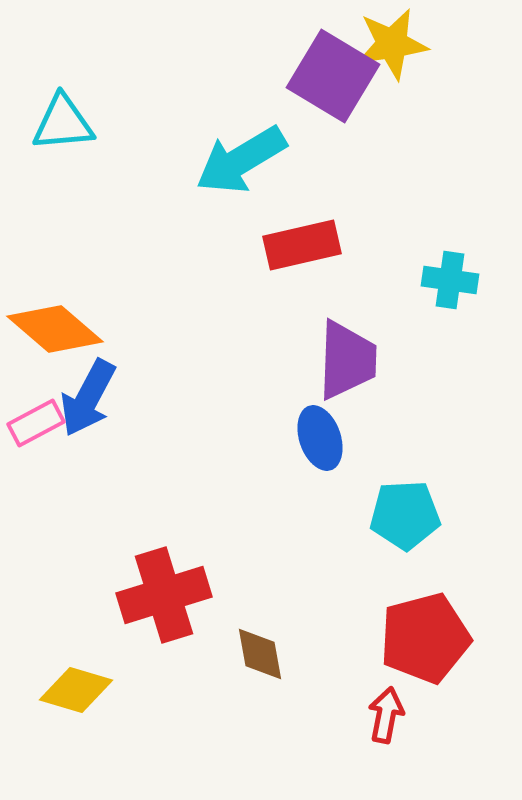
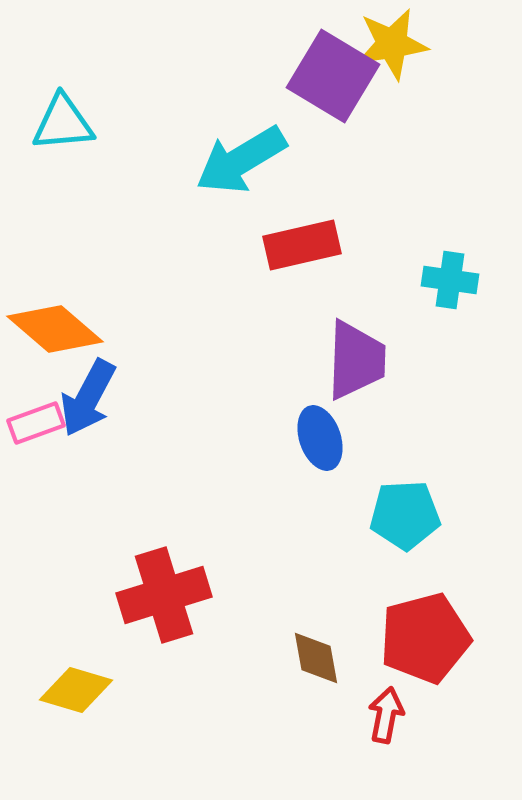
purple trapezoid: moved 9 px right
pink rectangle: rotated 8 degrees clockwise
brown diamond: moved 56 px right, 4 px down
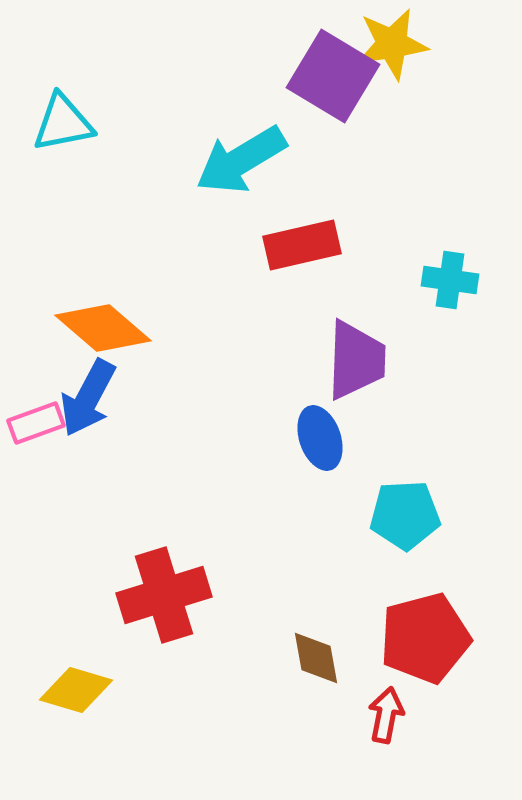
cyan triangle: rotated 6 degrees counterclockwise
orange diamond: moved 48 px right, 1 px up
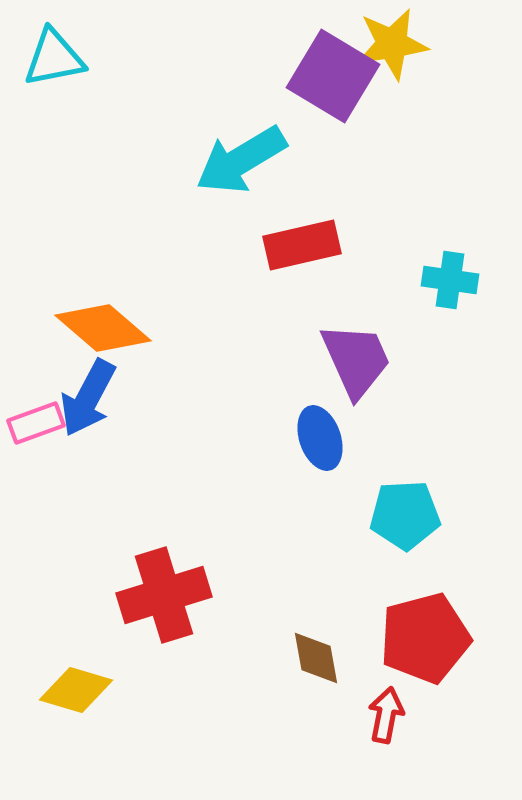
cyan triangle: moved 9 px left, 65 px up
purple trapezoid: rotated 26 degrees counterclockwise
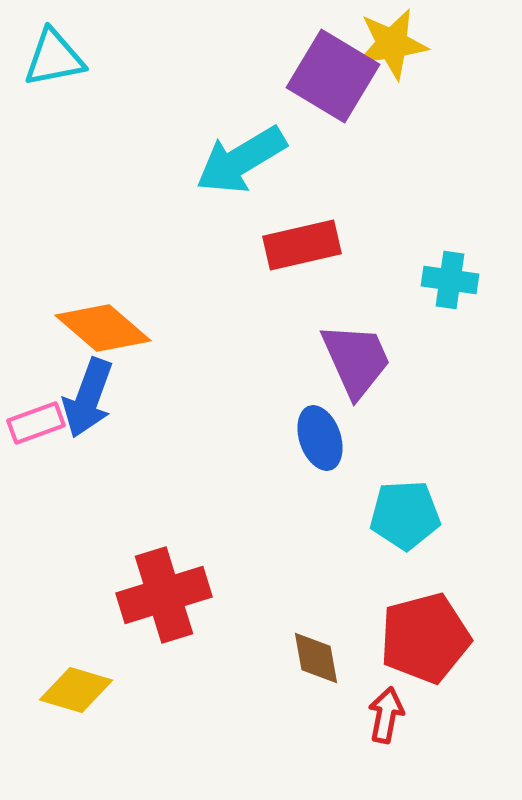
blue arrow: rotated 8 degrees counterclockwise
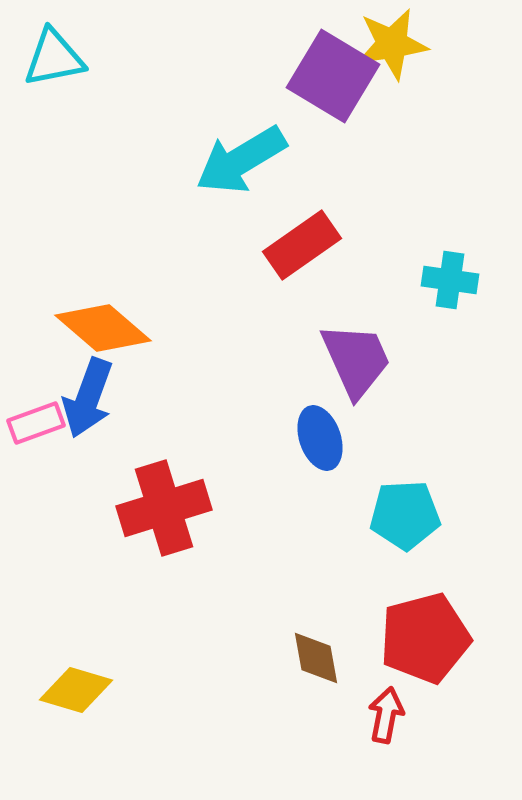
red rectangle: rotated 22 degrees counterclockwise
red cross: moved 87 px up
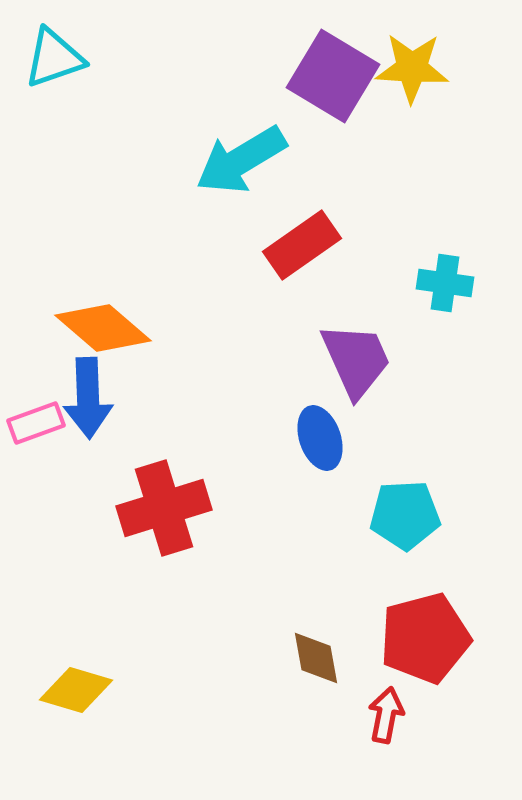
yellow star: moved 20 px right, 24 px down; rotated 12 degrees clockwise
cyan triangle: rotated 8 degrees counterclockwise
cyan cross: moved 5 px left, 3 px down
blue arrow: rotated 22 degrees counterclockwise
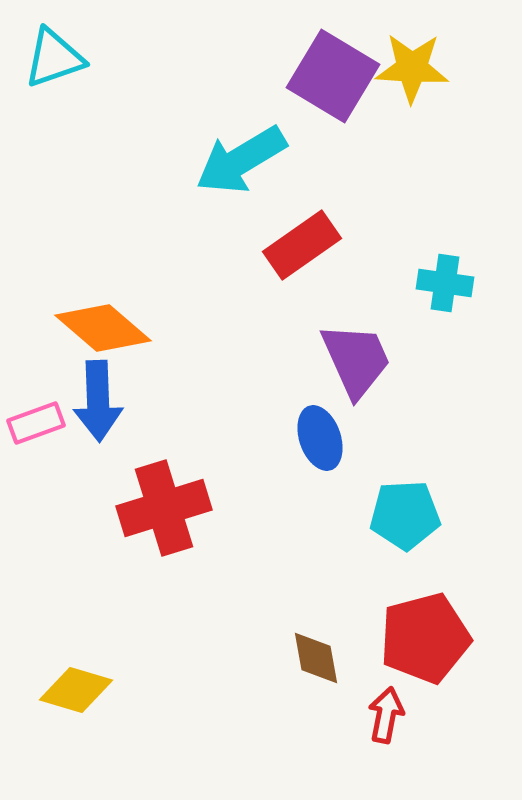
blue arrow: moved 10 px right, 3 px down
